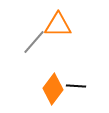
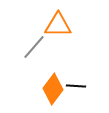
gray line: moved 5 px down
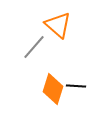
orange triangle: rotated 40 degrees clockwise
orange diamond: rotated 20 degrees counterclockwise
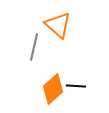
gray line: rotated 28 degrees counterclockwise
orange diamond: rotated 32 degrees clockwise
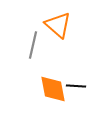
gray line: moved 1 px left, 2 px up
orange diamond: rotated 60 degrees counterclockwise
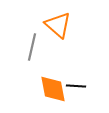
gray line: moved 1 px left, 2 px down
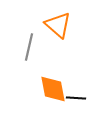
gray line: moved 3 px left
black line: moved 12 px down
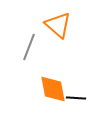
gray line: rotated 8 degrees clockwise
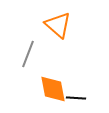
gray line: moved 1 px left, 7 px down
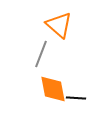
orange triangle: moved 1 px right
gray line: moved 13 px right
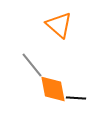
gray line: moved 9 px left, 11 px down; rotated 60 degrees counterclockwise
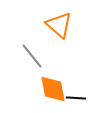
gray line: moved 9 px up
